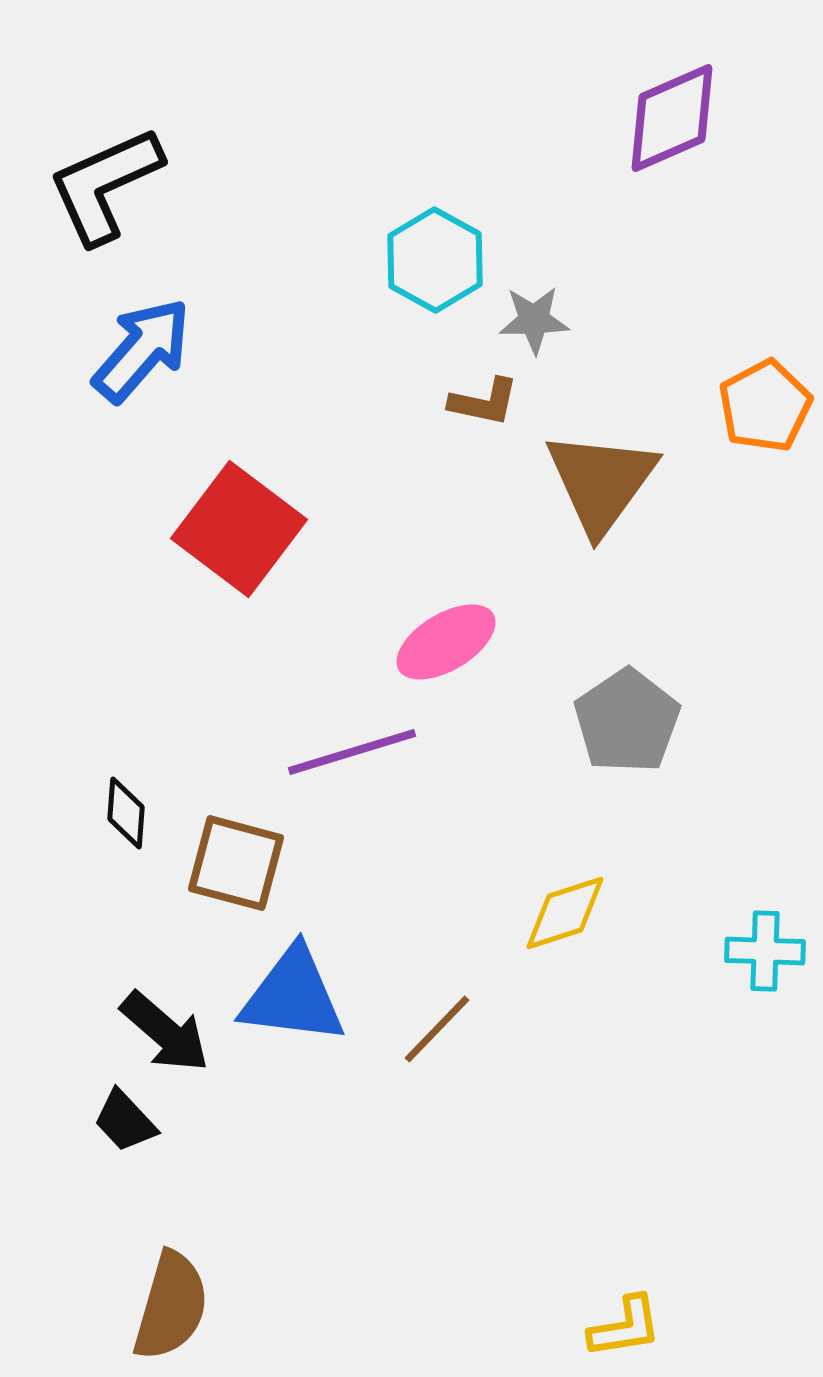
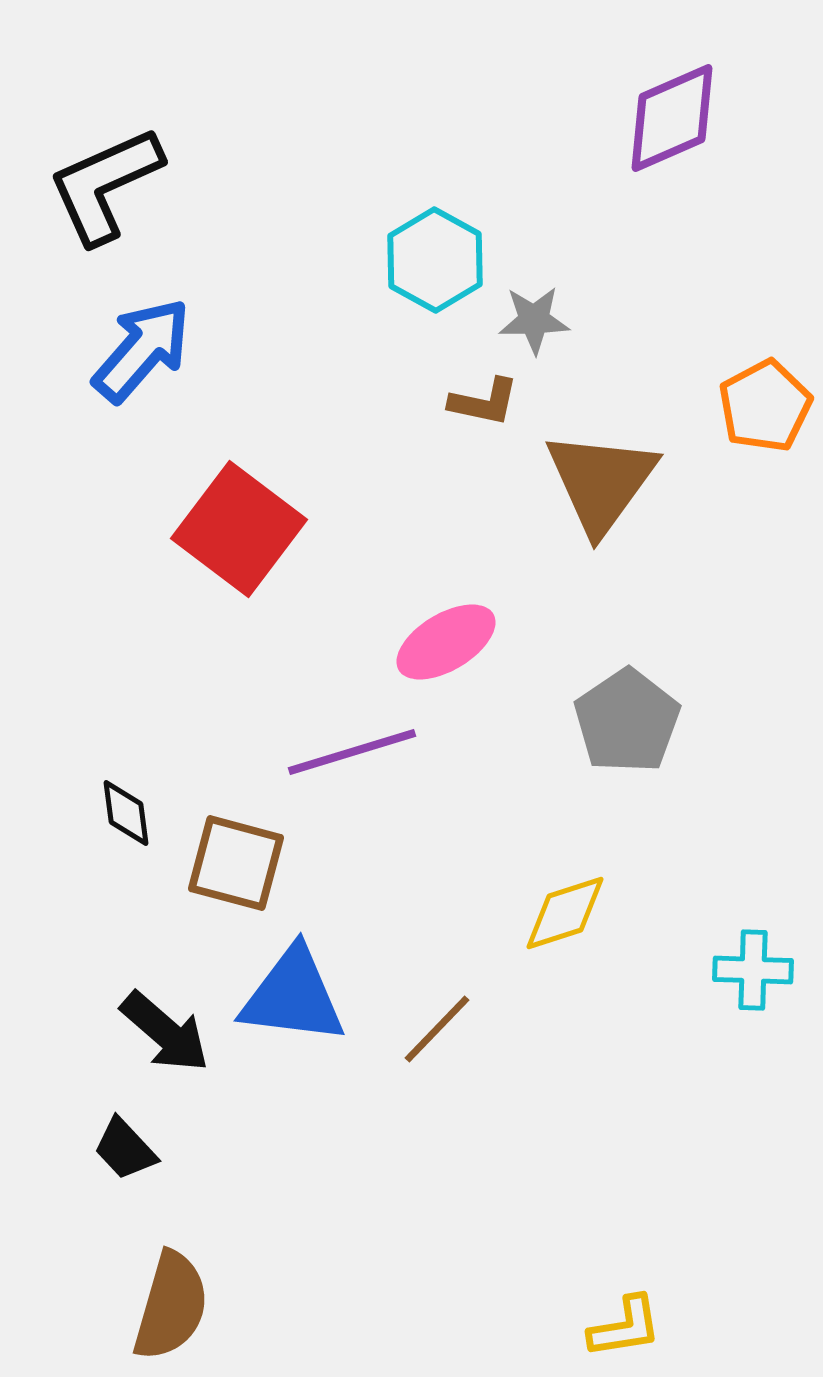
black diamond: rotated 12 degrees counterclockwise
cyan cross: moved 12 px left, 19 px down
black trapezoid: moved 28 px down
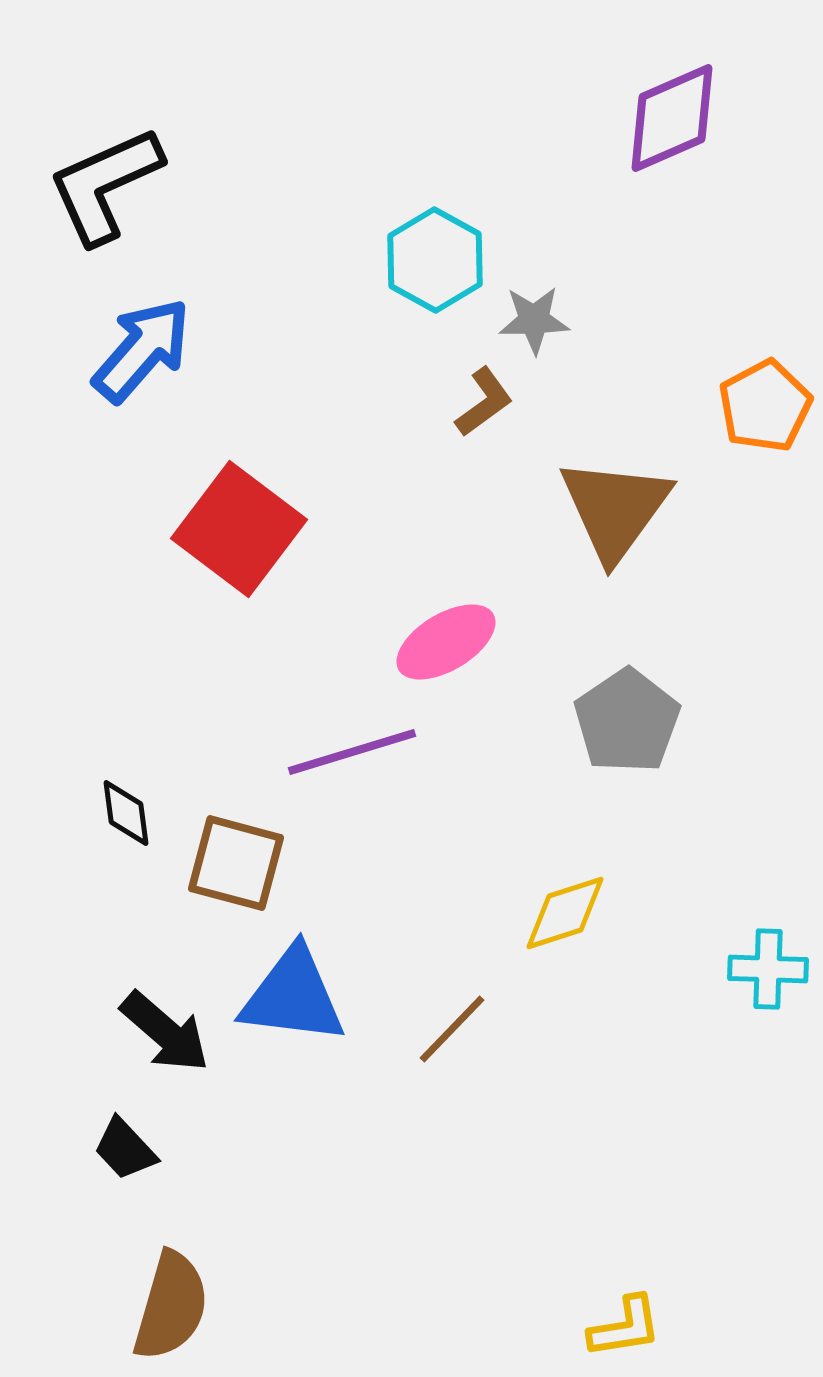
brown L-shape: rotated 48 degrees counterclockwise
brown triangle: moved 14 px right, 27 px down
cyan cross: moved 15 px right, 1 px up
brown line: moved 15 px right
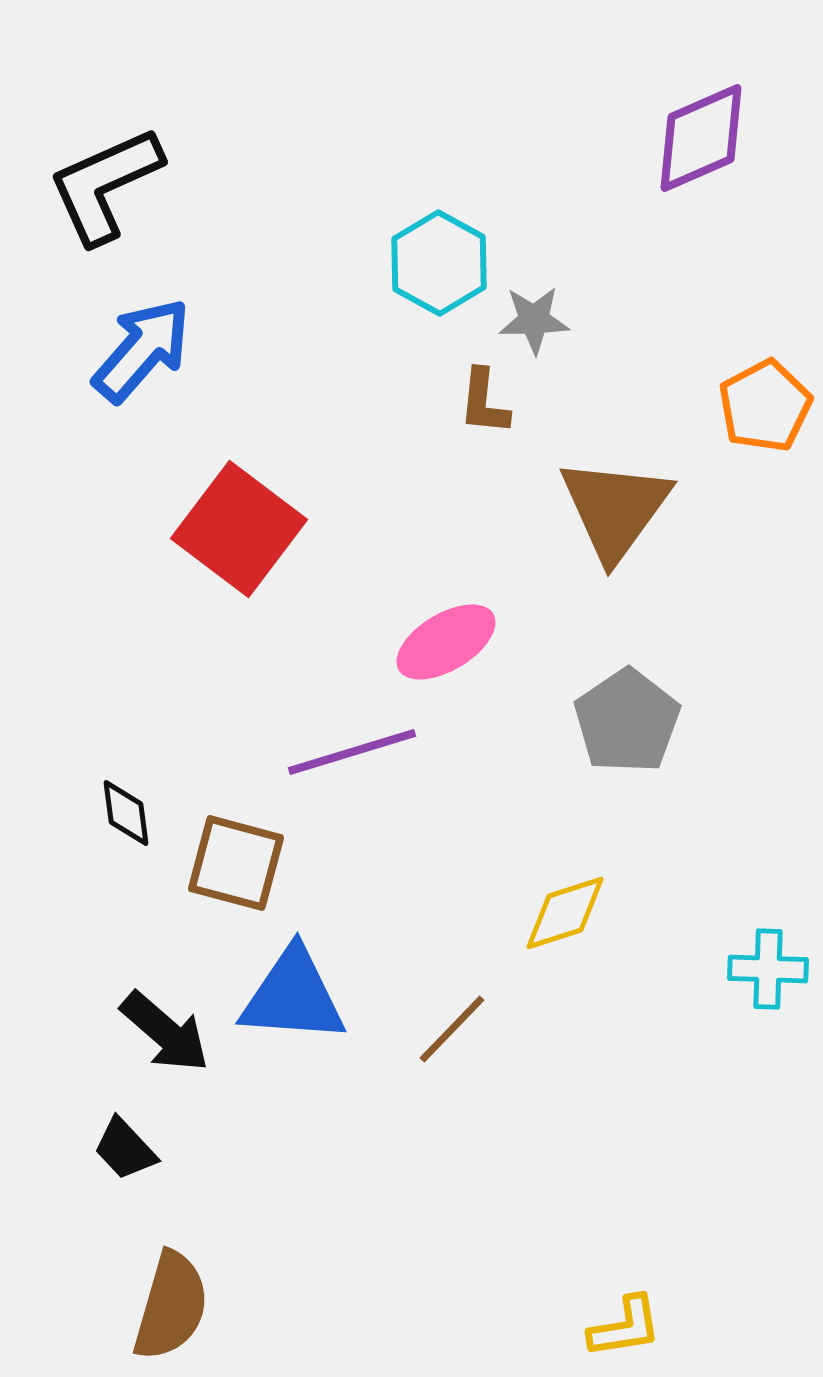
purple diamond: moved 29 px right, 20 px down
cyan hexagon: moved 4 px right, 3 px down
brown L-shape: rotated 132 degrees clockwise
blue triangle: rotated 3 degrees counterclockwise
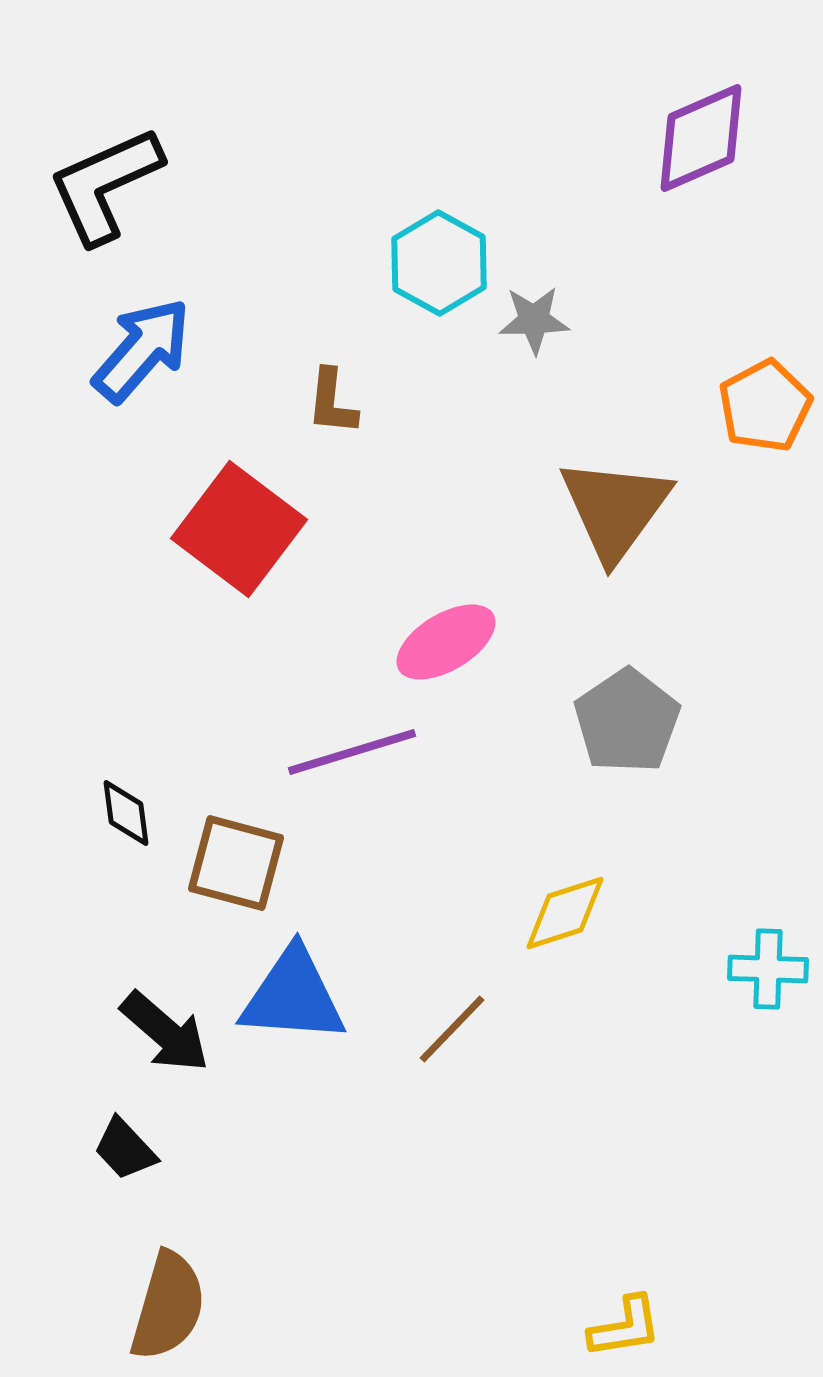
brown L-shape: moved 152 px left
brown semicircle: moved 3 px left
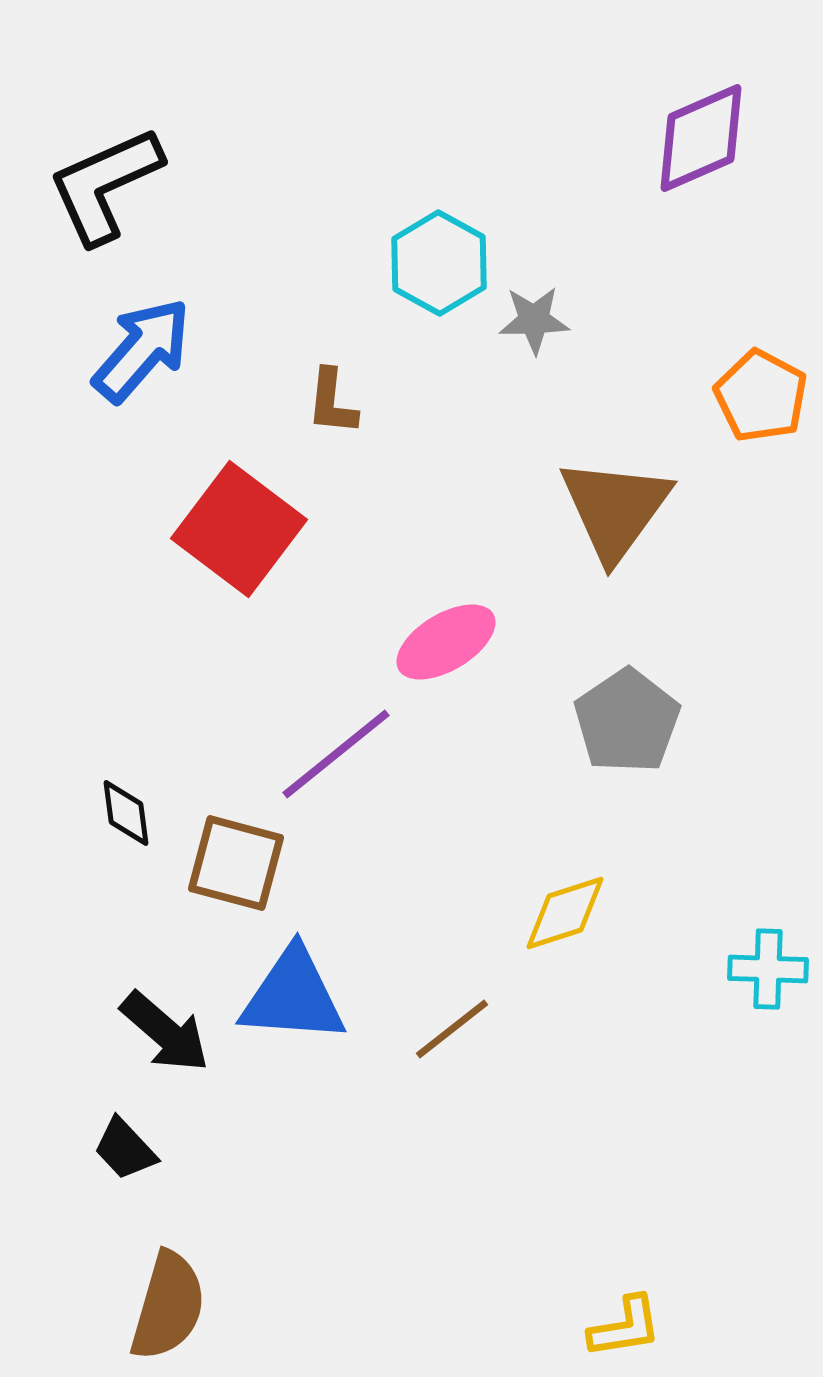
orange pentagon: moved 4 px left, 10 px up; rotated 16 degrees counterclockwise
purple line: moved 16 px left, 2 px down; rotated 22 degrees counterclockwise
brown line: rotated 8 degrees clockwise
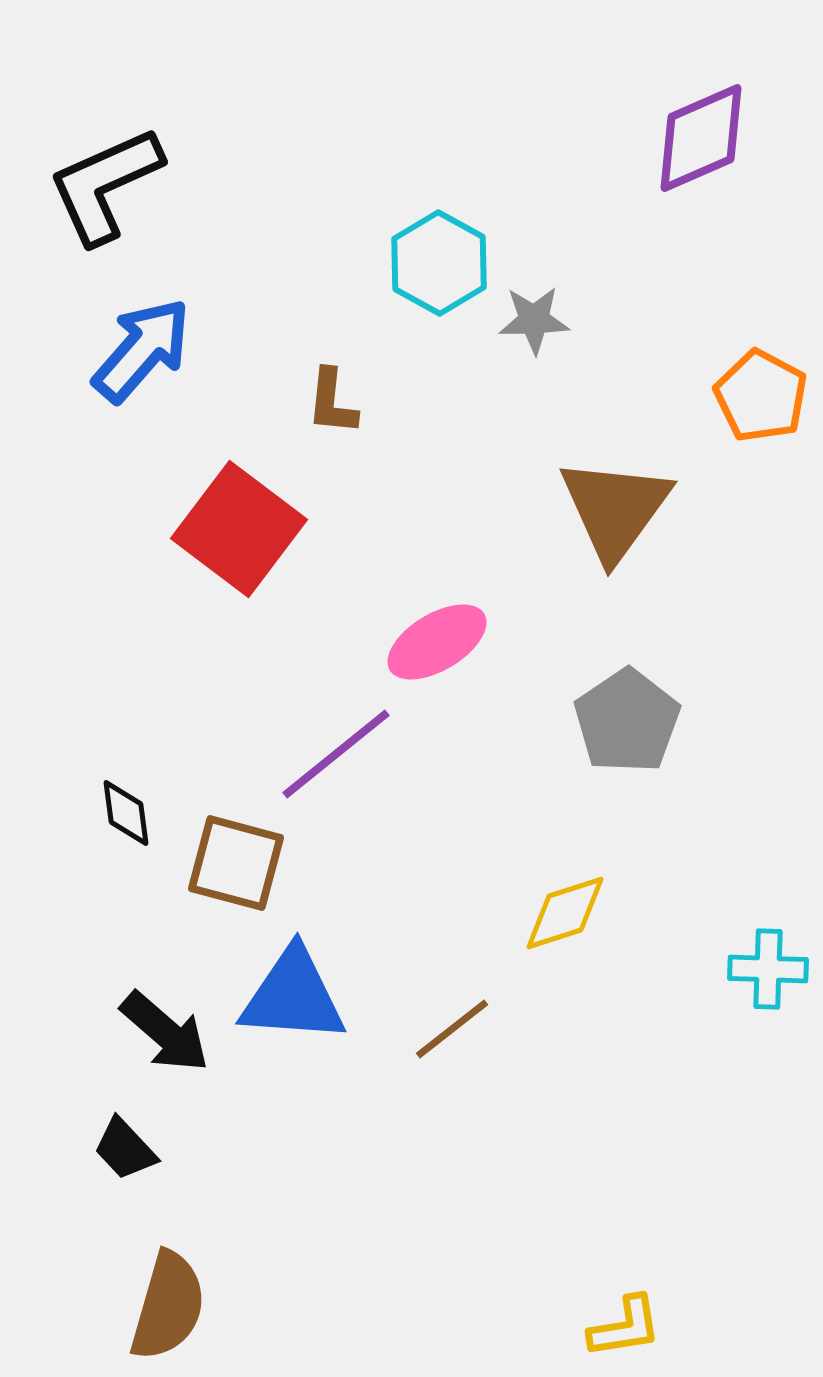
pink ellipse: moved 9 px left
